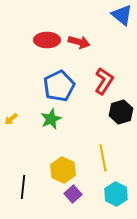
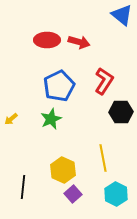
black hexagon: rotated 15 degrees clockwise
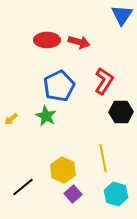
blue triangle: rotated 25 degrees clockwise
green star: moved 5 px left, 3 px up; rotated 20 degrees counterclockwise
black line: rotated 45 degrees clockwise
cyan hexagon: rotated 10 degrees counterclockwise
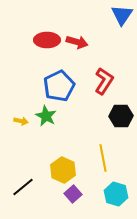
red arrow: moved 2 px left
black hexagon: moved 4 px down
yellow arrow: moved 10 px right, 2 px down; rotated 128 degrees counterclockwise
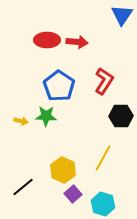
red arrow: rotated 10 degrees counterclockwise
blue pentagon: rotated 12 degrees counterclockwise
green star: rotated 25 degrees counterclockwise
yellow line: rotated 40 degrees clockwise
cyan hexagon: moved 13 px left, 10 px down
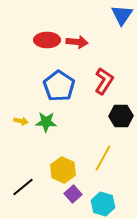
green star: moved 6 px down
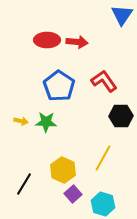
red L-shape: rotated 68 degrees counterclockwise
black line: moved 1 px right, 3 px up; rotated 20 degrees counterclockwise
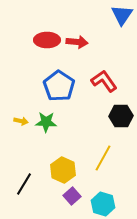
purple square: moved 1 px left, 2 px down
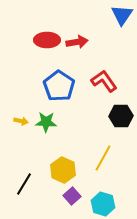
red arrow: rotated 15 degrees counterclockwise
